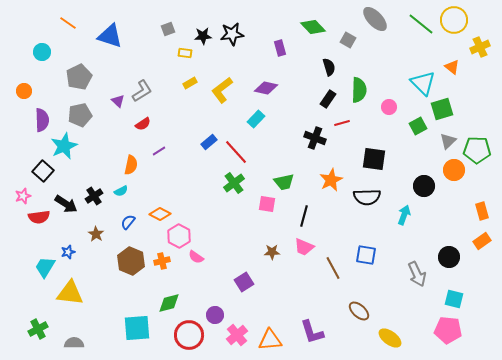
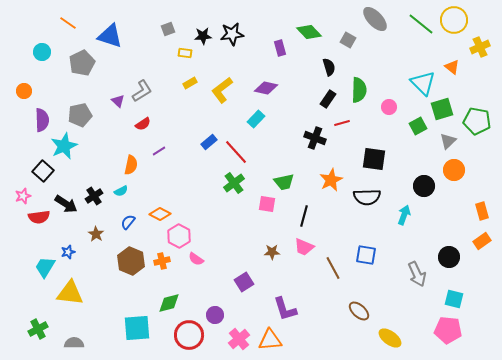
green diamond at (313, 27): moved 4 px left, 5 px down
gray pentagon at (79, 77): moved 3 px right, 14 px up
green pentagon at (477, 150): moved 29 px up; rotated 8 degrees clockwise
pink semicircle at (196, 257): moved 2 px down
purple L-shape at (312, 332): moved 27 px left, 23 px up
pink cross at (237, 335): moved 2 px right, 4 px down
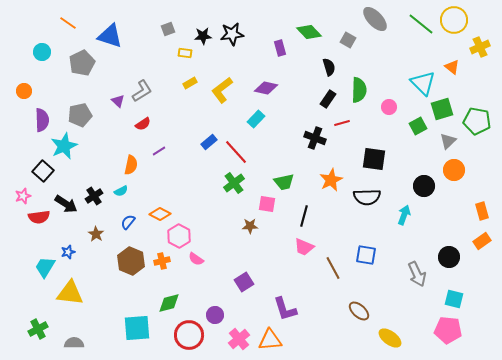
brown star at (272, 252): moved 22 px left, 26 px up
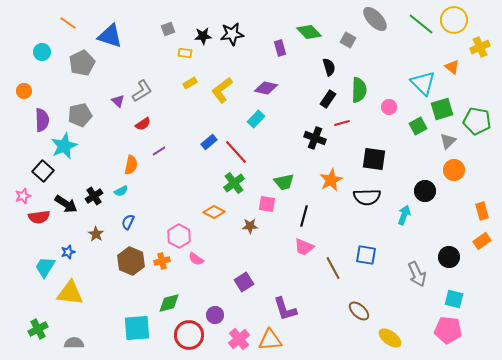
black circle at (424, 186): moved 1 px right, 5 px down
orange diamond at (160, 214): moved 54 px right, 2 px up
blue semicircle at (128, 222): rotated 14 degrees counterclockwise
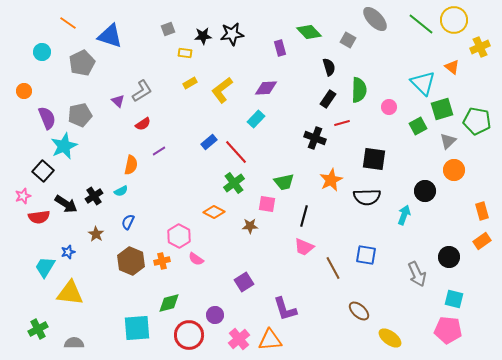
purple diamond at (266, 88): rotated 15 degrees counterclockwise
purple semicircle at (42, 120): moved 5 px right, 2 px up; rotated 20 degrees counterclockwise
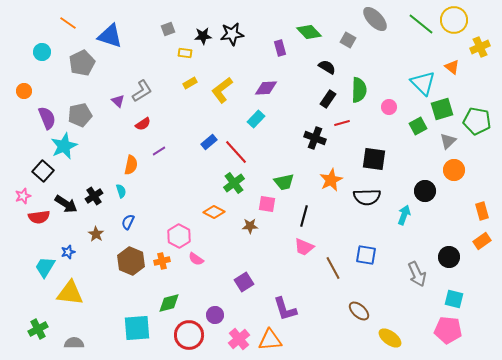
black semicircle at (329, 67): moved 2 px left; rotated 42 degrees counterclockwise
cyan semicircle at (121, 191): rotated 80 degrees counterclockwise
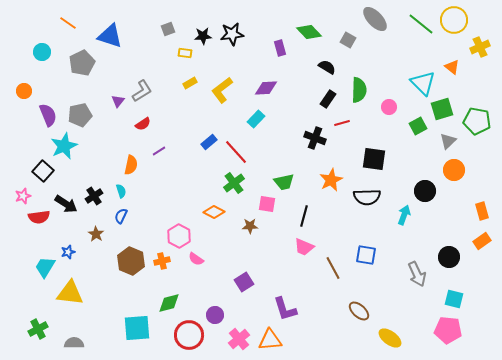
purple triangle at (118, 101): rotated 24 degrees clockwise
purple semicircle at (47, 118): moved 1 px right, 3 px up
blue semicircle at (128, 222): moved 7 px left, 6 px up
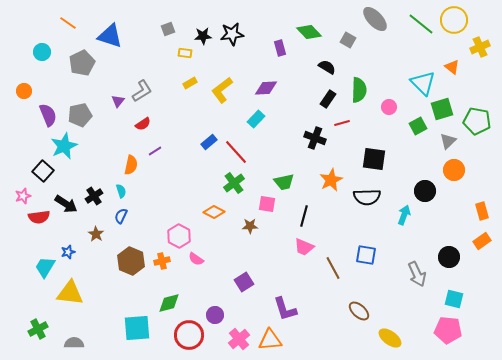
purple line at (159, 151): moved 4 px left
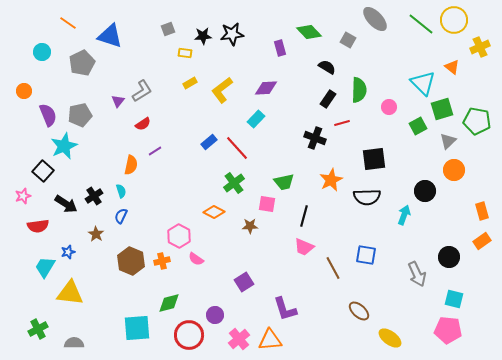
red line at (236, 152): moved 1 px right, 4 px up
black square at (374, 159): rotated 15 degrees counterclockwise
red semicircle at (39, 217): moved 1 px left, 9 px down
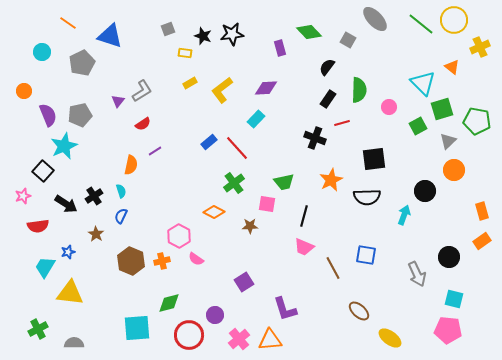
black star at (203, 36): rotated 24 degrees clockwise
black semicircle at (327, 67): rotated 84 degrees counterclockwise
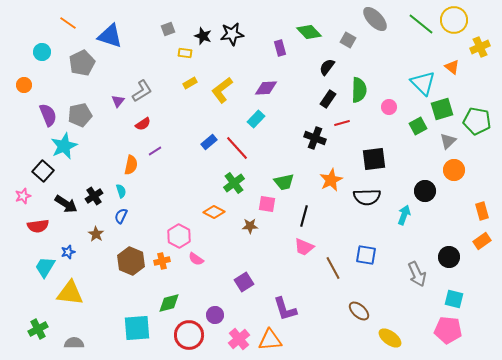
orange circle at (24, 91): moved 6 px up
